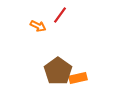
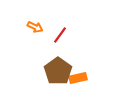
red line: moved 20 px down
orange arrow: moved 3 px left, 1 px down
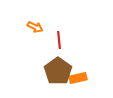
red line: moved 1 px left, 5 px down; rotated 42 degrees counterclockwise
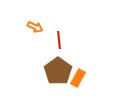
orange rectangle: rotated 48 degrees counterclockwise
